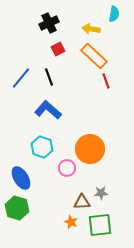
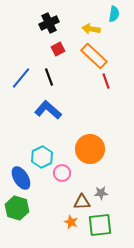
cyan hexagon: moved 10 px down; rotated 15 degrees clockwise
pink circle: moved 5 px left, 5 px down
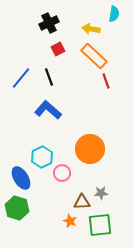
orange star: moved 1 px left, 1 px up
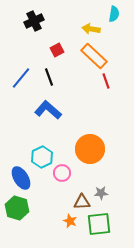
black cross: moved 15 px left, 2 px up
red square: moved 1 px left, 1 px down
green square: moved 1 px left, 1 px up
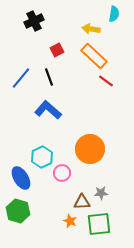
red line: rotated 35 degrees counterclockwise
green hexagon: moved 1 px right, 3 px down
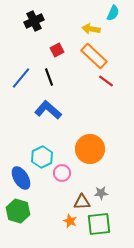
cyan semicircle: moved 1 px left, 1 px up; rotated 14 degrees clockwise
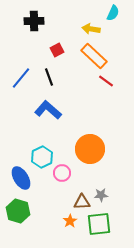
black cross: rotated 24 degrees clockwise
gray star: moved 2 px down
orange star: rotated 16 degrees clockwise
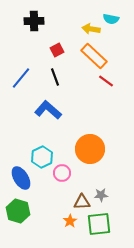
cyan semicircle: moved 2 px left, 6 px down; rotated 77 degrees clockwise
black line: moved 6 px right
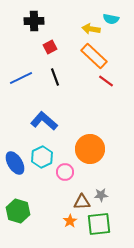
red square: moved 7 px left, 3 px up
blue line: rotated 25 degrees clockwise
blue L-shape: moved 4 px left, 11 px down
pink circle: moved 3 px right, 1 px up
blue ellipse: moved 6 px left, 15 px up
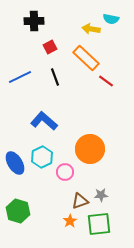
orange rectangle: moved 8 px left, 2 px down
blue line: moved 1 px left, 1 px up
brown triangle: moved 2 px left, 1 px up; rotated 18 degrees counterclockwise
